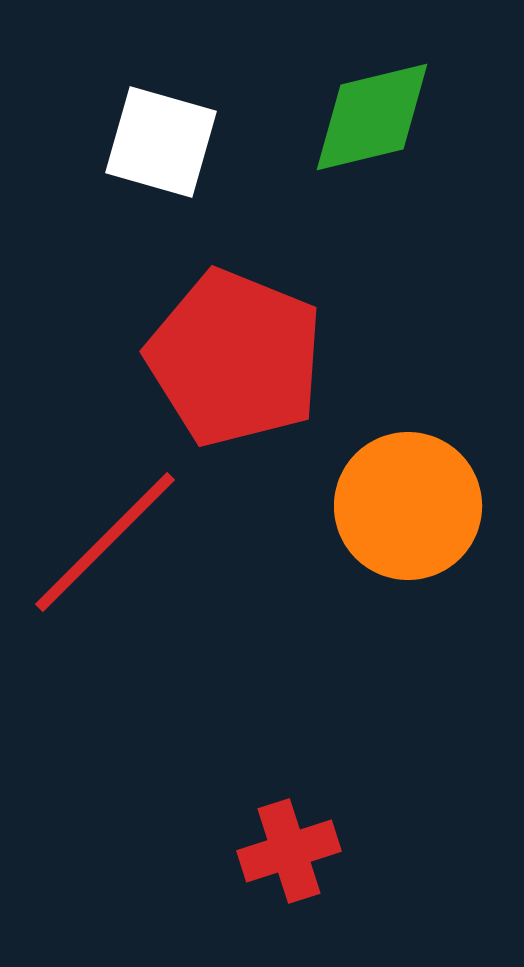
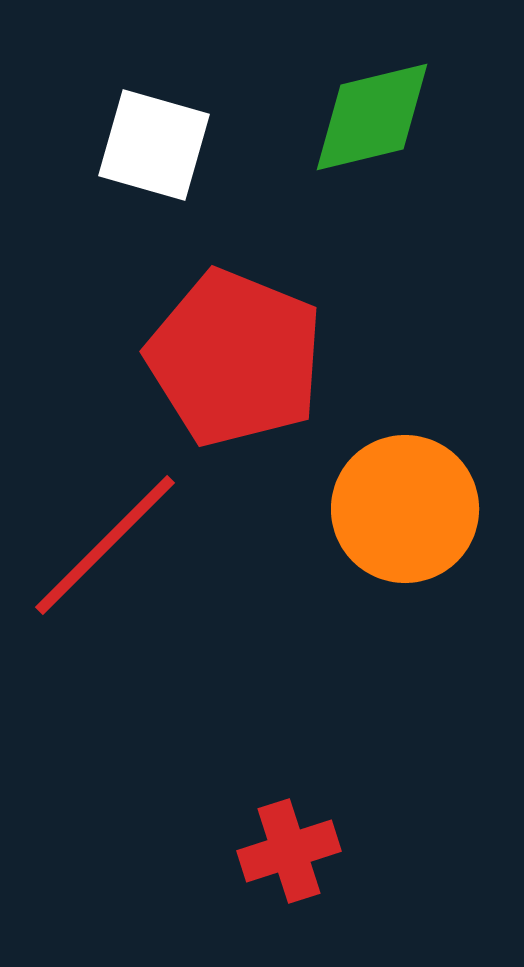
white square: moved 7 px left, 3 px down
orange circle: moved 3 px left, 3 px down
red line: moved 3 px down
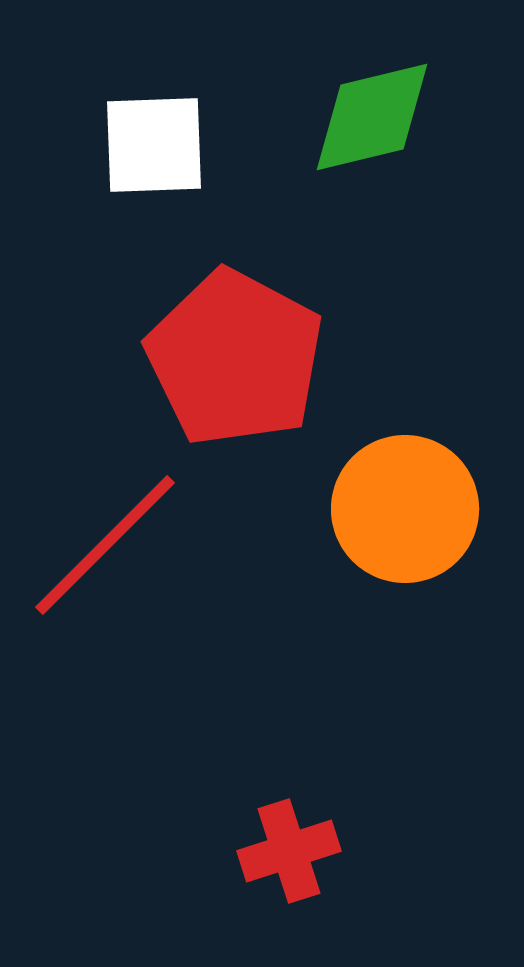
white square: rotated 18 degrees counterclockwise
red pentagon: rotated 6 degrees clockwise
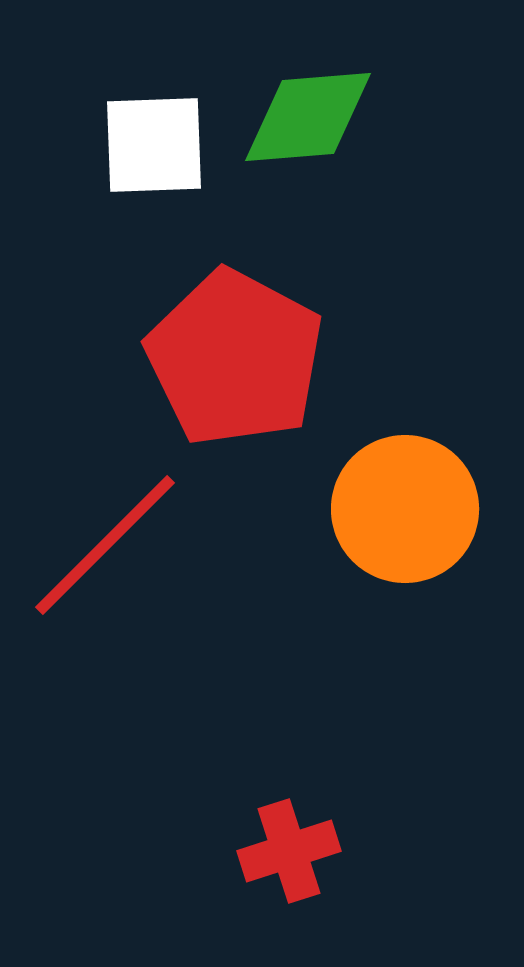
green diamond: moved 64 px left; rotated 9 degrees clockwise
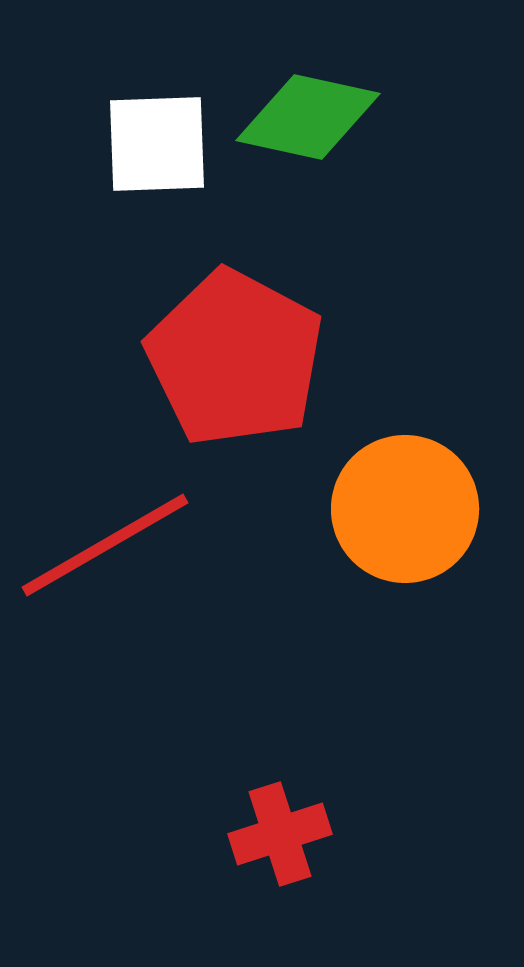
green diamond: rotated 17 degrees clockwise
white square: moved 3 px right, 1 px up
red line: rotated 15 degrees clockwise
red cross: moved 9 px left, 17 px up
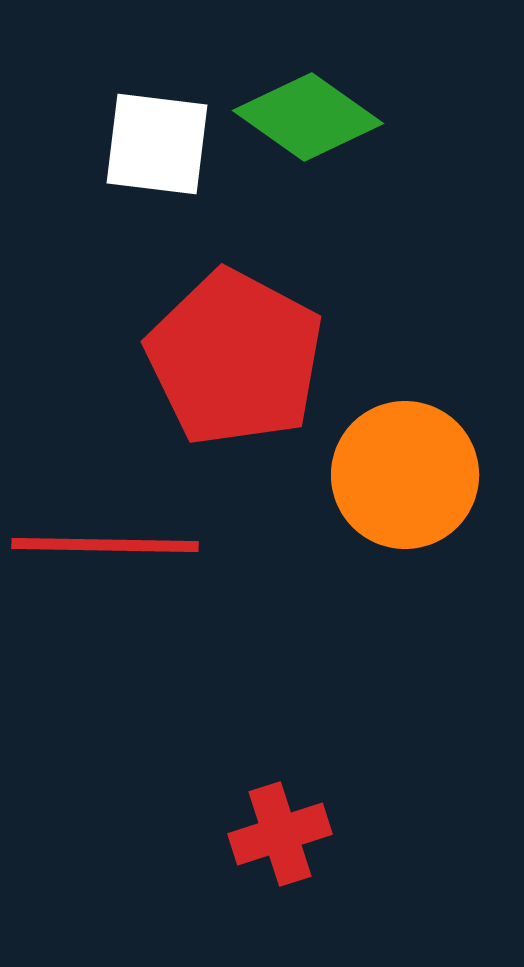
green diamond: rotated 23 degrees clockwise
white square: rotated 9 degrees clockwise
orange circle: moved 34 px up
red line: rotated 31 degrees clockwise
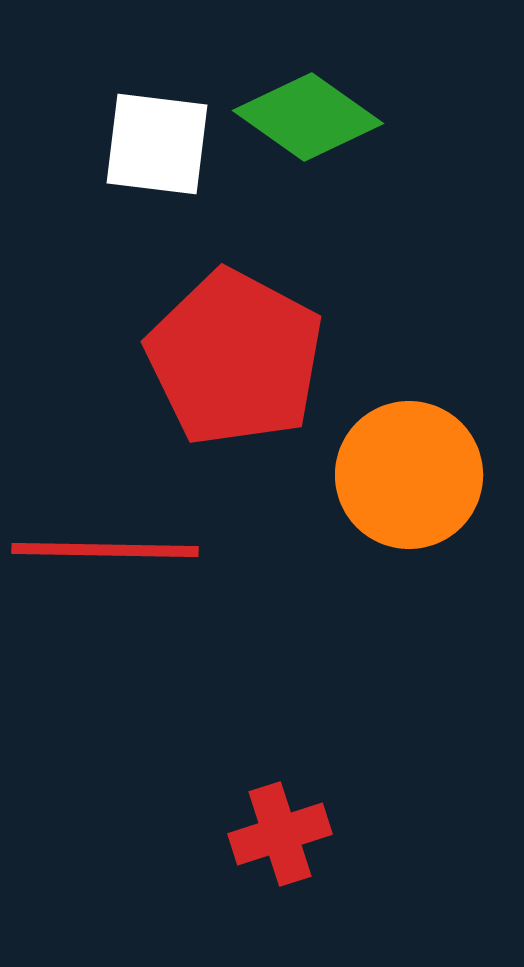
orange circle: moved 4 px right
red line: moved 5 px down
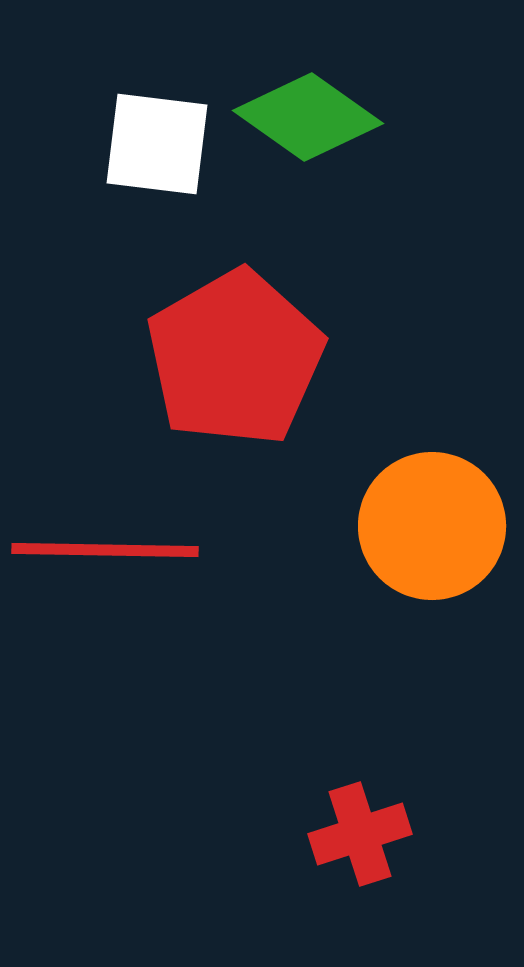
red pentagon: rotated 14 degrees clockwise
orange circle: moved 23 px right, 51 px down
red cross: moved 80 px right
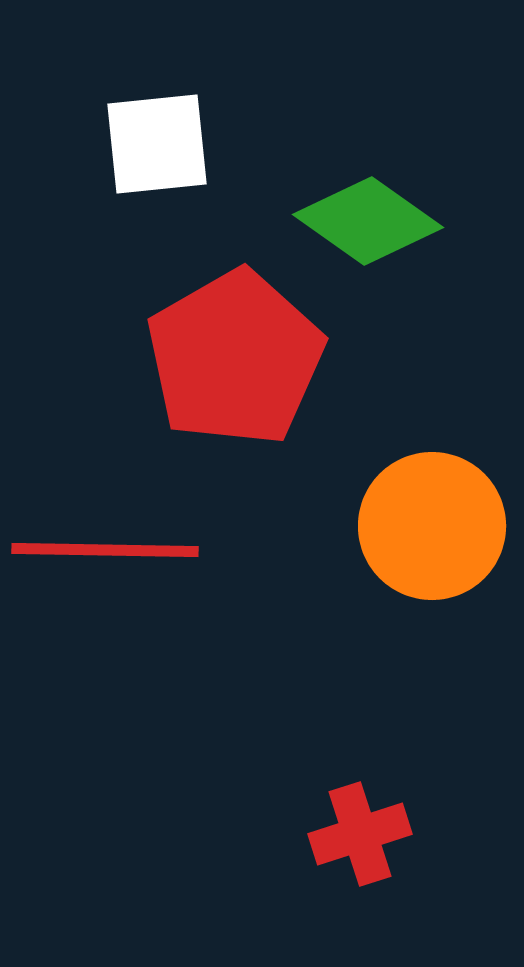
green diamond: moved 60 px right, 104 px down
white square: rotated 13 degrees counterclockwise
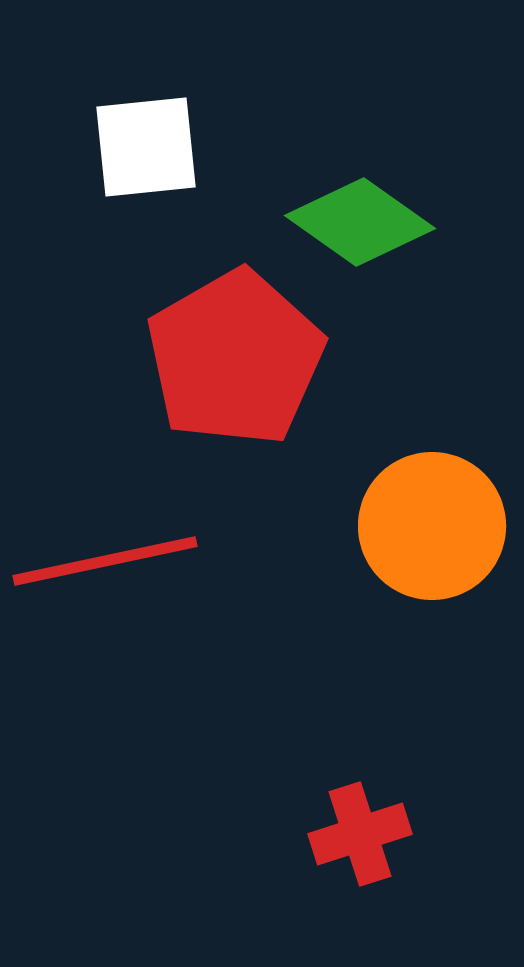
white square: moved 11 px left, 3 px down
green diamond: moved 8 px left, 1 px down
red line: moved 11 px down; rotated 13 degrees counterclockwise
